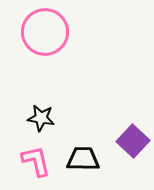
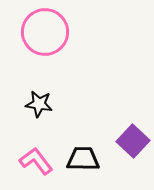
black star: moved 2 px left, 14 px up
pink L-shape: rotated 24 degrees counterclockwise
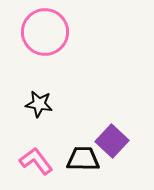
purple square: moved 21 px left
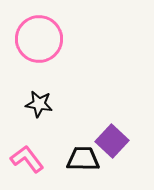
pink circle: moved 6 px left, 7 px down
pink L-shape: moved 9 px left, 2 px up
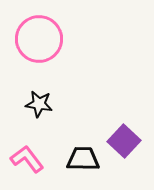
purple square: moved 12 px right
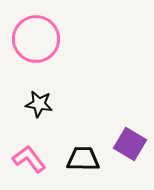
pink circle: moved 3 px left
purple square: moved 6 px right, 3 px down; rotated 12 degrees counterclockwise
pink L-shape: moved 2 px right
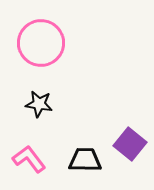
pink circle: moved 5 px right, 4 px down
purple square: rotated 8 degrees clockwise
black trapezoid: moved 2 px right, 1 px down
